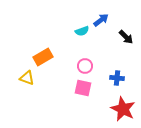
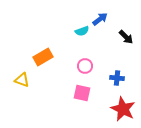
blue arrow: moved 1 px left, 1 px up
yellow triangle: moved 5 px left, 2 px down
pink square: moved 1 px left, 5 px down
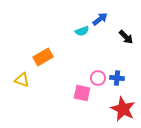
pink circle: moved 13 px right, 12 px down
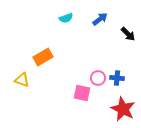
cyan semicircle: moved 16 px left, 13 px up
black arrow: moved 2 px right, 3 px up
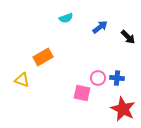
blue arrow: moved 8 px down
black arrow: moved 3 px down
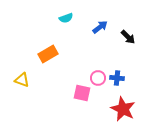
orange rectangle: moved 5 px right, 3 px up
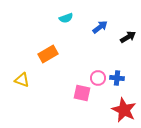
black arrow: rotated 77 degrees counterclockwise
red star: moved 1 px right, 1 px down
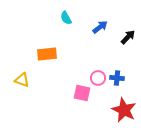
cyan semicircle: rotated 80 degrees clockwise
black arrow: rotated 14 degrees counterclockwise
orange rectangle: moved 1 px left; rotated 24 degrees clockwise
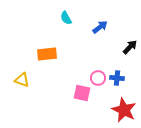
black arrow: moved 2 px right, 10 px down
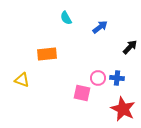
red star: moved 1 px left, 1 px up
